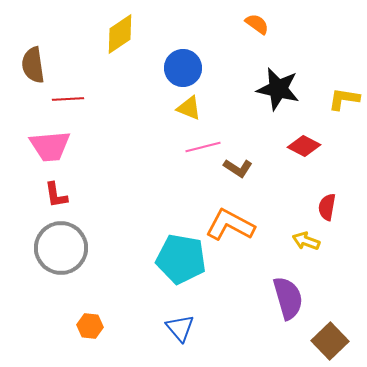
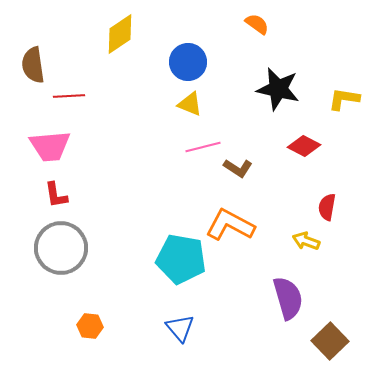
blue circle: moved 5 px right, 6 px up
red line: moved 1 px right, 3 px up
yellow triangle: moved 1 px right, 4 px up
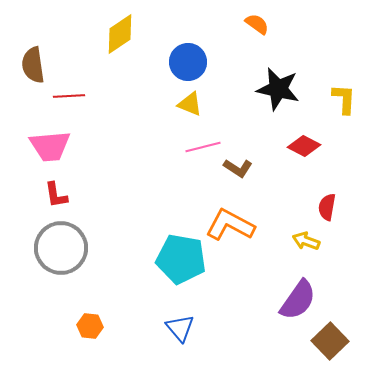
yellow L-shape: rotated 84 degrees clockwise
purple semicircle: moved 10 px right, 2 px down; rotated 51 degrees clockwise
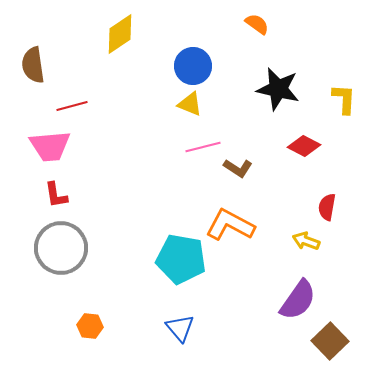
blue circle: moved 5 px right, 4 px down
red line: moved 3 px right, 10 px down; rotated 12 degrees counterclockwise
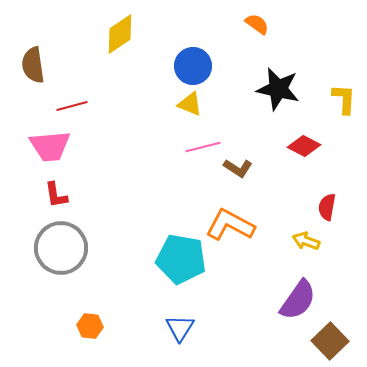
blue triangle: rotated 12 degrees clockwise
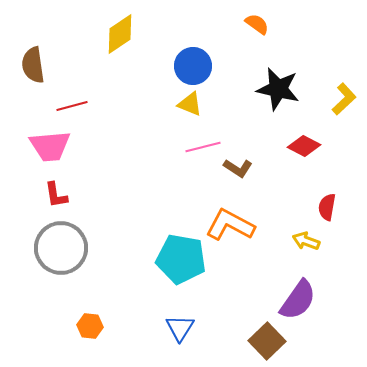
yellow L-shape: rotated 44 degrees clockwise
brown square: moved 63 px left
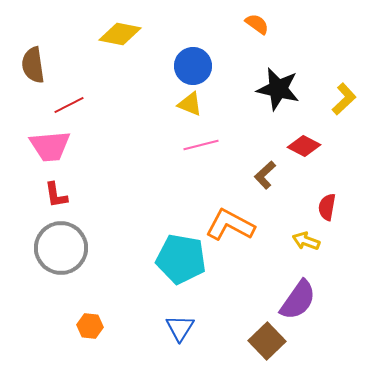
yellow diamond: rotated 45 degrees clockwise
red line: moved 3 px left, 1 px up; rotated 12 degrees counterclockwise
pink line: moved 2 px left, 2 px up
brown L-shape: moved 27 px right, 7 px down; rotated 104 degrees clockwise
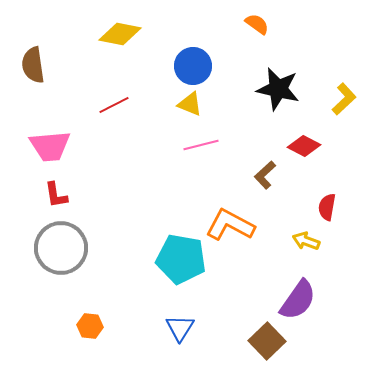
red line: moved 45 px right
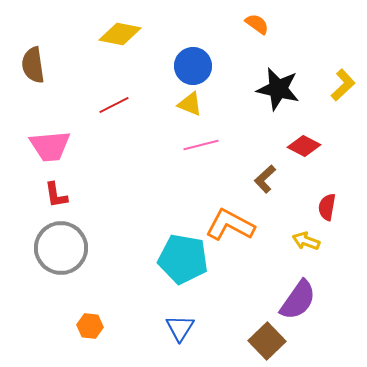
yellow L-shape: moved 1 px left, 14 px up
brown L-shape: moved 4 px down
cyan pentagon: moved 2 px right
